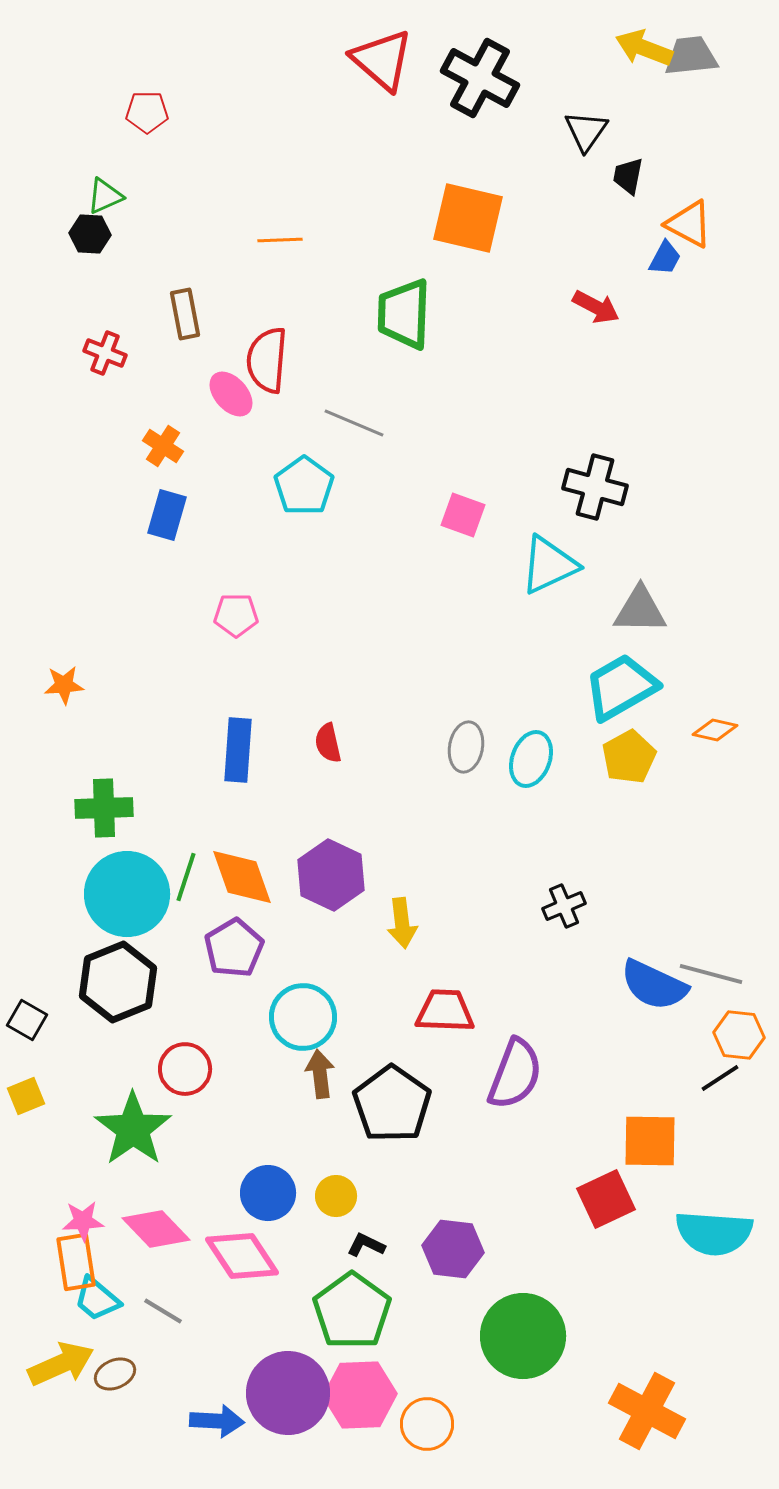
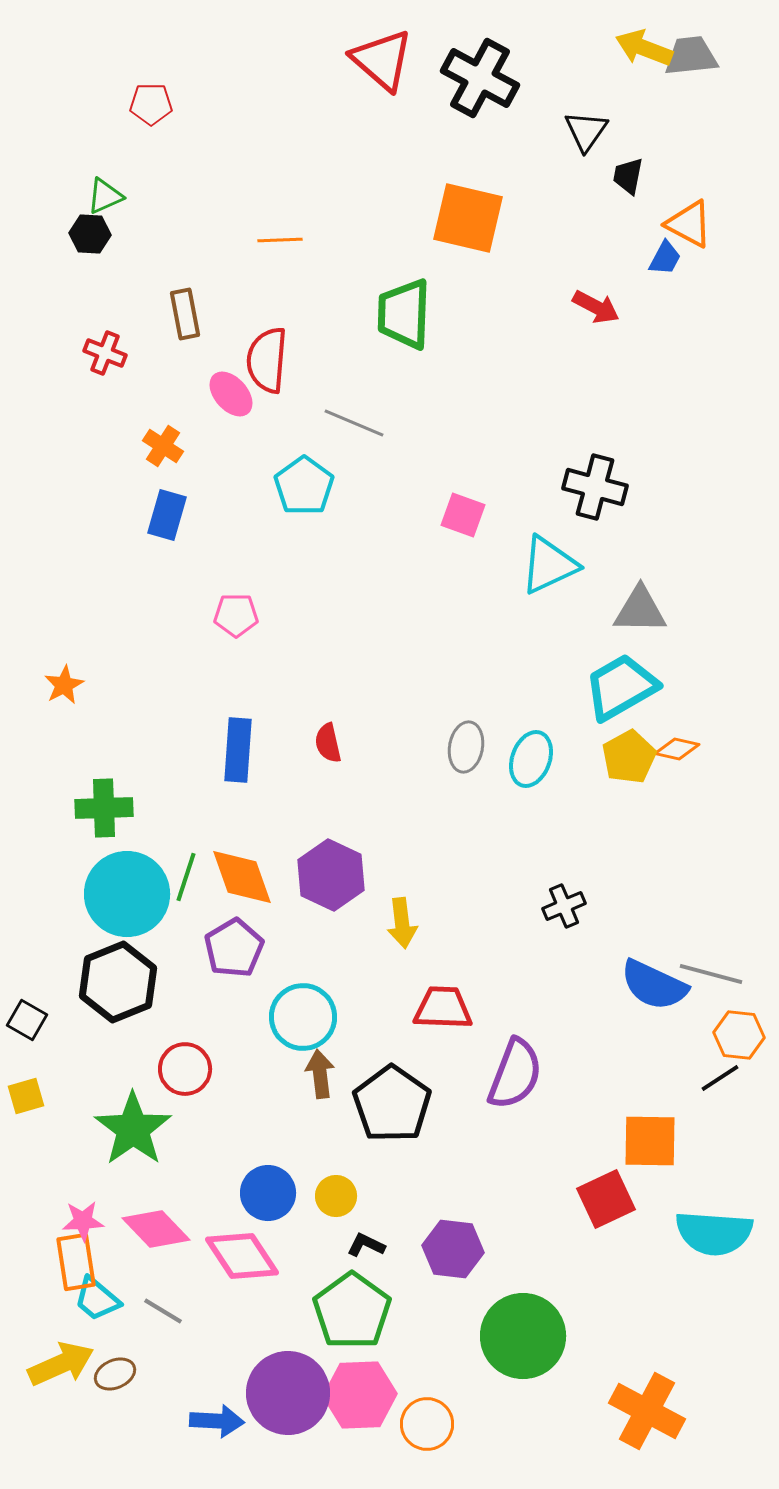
red pentagon at (147, 112): moved 4 px right, 8 px up
orange star at (64, 685): rotated 24 degrees counterclockwise
orange diamond at (715, 730): moved 38 px left, 19 px down
red trapezoid at (445, 1011): moved 2 px left, 3 px up
yellow square at (26, 1096): rotated 6 degrees clockwise
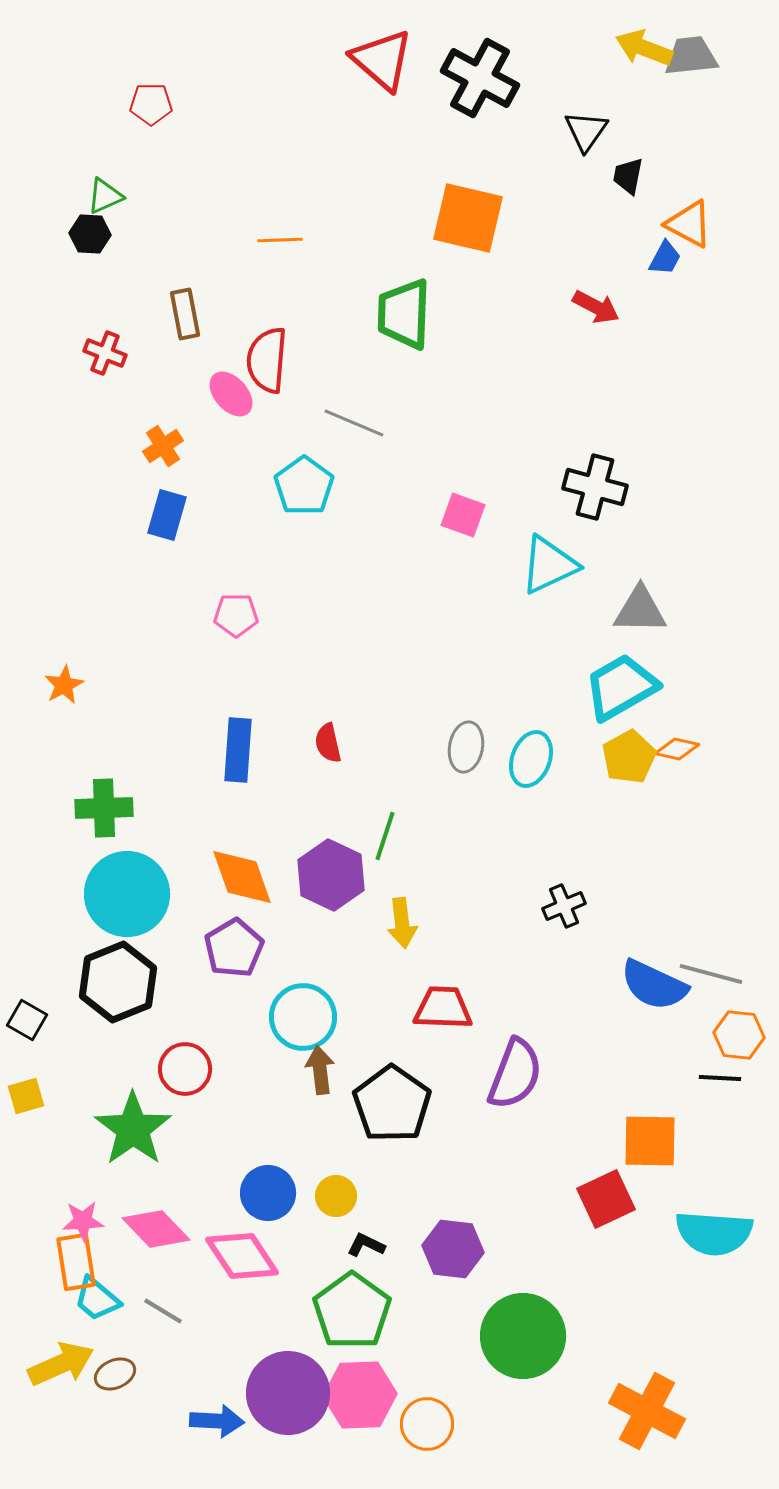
orange cross at (163, 446): rotated 24 degrees clockwise
green line at (186, 877): moved 199 px right, 41 px up
brown arrow at (320, 1074): moved 4 px up
black line at (720, 1078): rotated 36 degrees clockwise
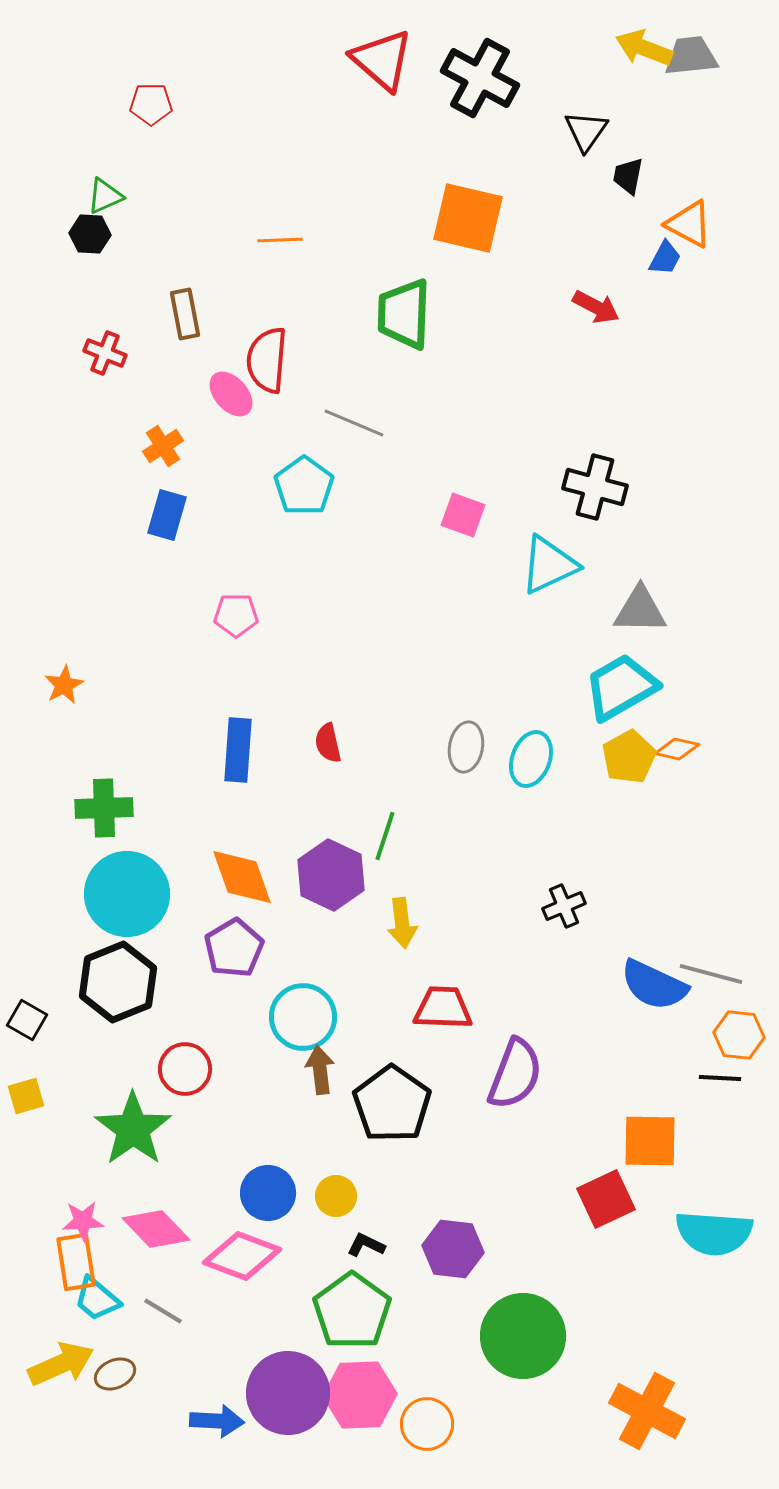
pink diamond at (242, 1256): rotated 36 degrees counterclockwise
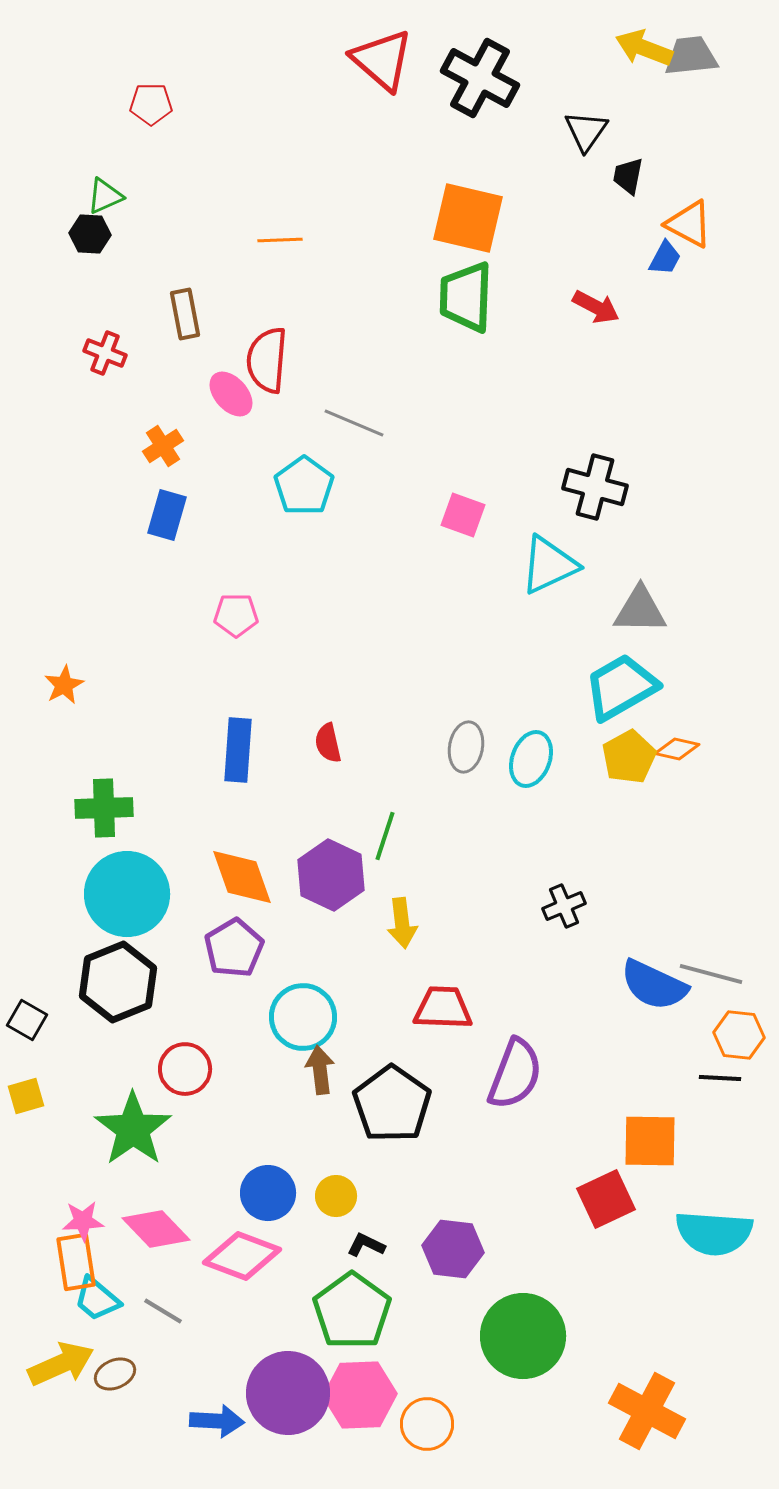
green trapezoid at (404, 314): moved 62 px right, 17 px up
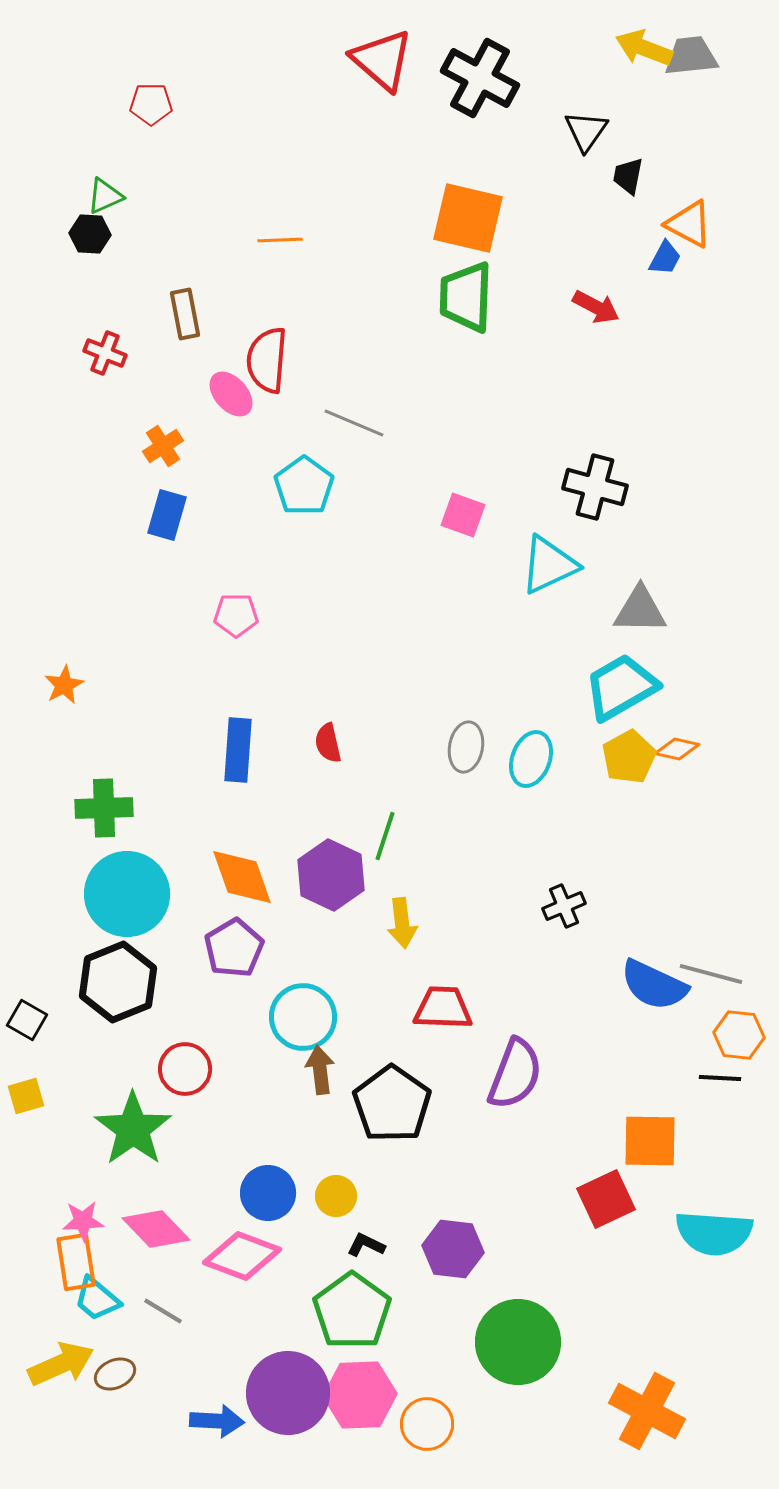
green circle at (523, 1336): moved 5 px left, 6 px down
